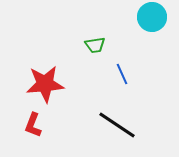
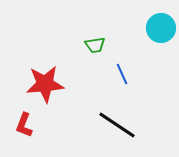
cyan circle: moved 9 px right, 11 px down
red L-shape: moved 9 px left
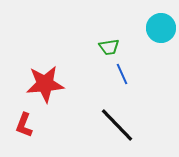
green trapezoid: moved 14 px right, 2 px down
black line: rotated 12 degrees clockwise
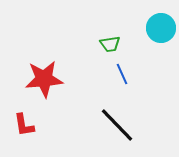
green trapezoid: moved 1 px right, 3 px up
red star: moved 1 px left, 5 px up
red L-shape: rotated 30 degrees counterclockwise
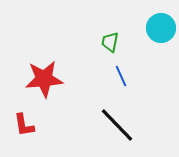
green trapezoid: moved 2 px up; rotated 110 degrees clockwise
blue line: moved 1 px left, 2 px down
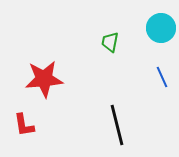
blue line: moved 41 px right, 1 px down
black line: rotated 30 degrees clockwise
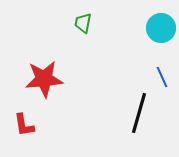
green trapezoid: moved 27 px left, 19 px up
black line: moved 22 px right, 12 px up; rotated 30 degrees clockwise
